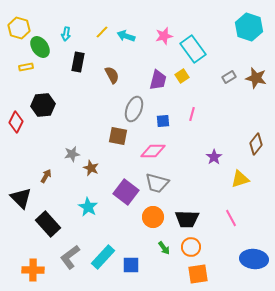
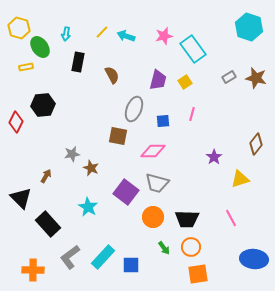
yellow square at (182, 76): moved 3 px right, 6 px down
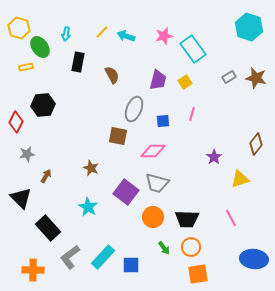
gray star at (72, 154): moved 45 px left
black rectangle at (48, 224): moved 4 px down
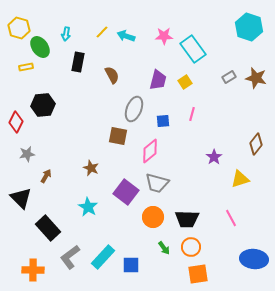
pink star at (164, 36): rotated 12 degrees clockwise
pink diamond at (153, 151): moved 3 px left; rotated 40 degrees counterclockwise
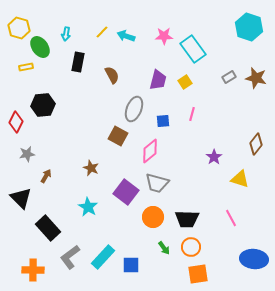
brown square at (118, 136): rotated 18 degrees clockwise
yellow triangle at (240, 179): rotated 36 degrees clockwise
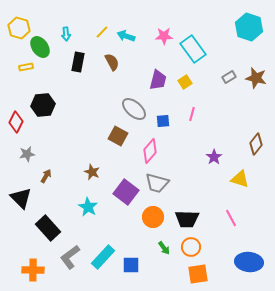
cyan arrow at (66, 34): rotated 16 degrees counterclockwise
brown semicircle at (112, 75): moved 13 px up
gray ellipse at (134, 109): rotated 70 degrees counterclockwise
pink diamond at (150, 151): rotated 10 degrees counterclockwise
brown star at (91, 168): moved 1 px right, 4 px down
blue ellipse at (254, 259): moved 5 px left, 3 px down
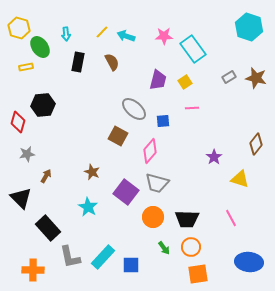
pink line at (192, 114): moved 6 px up; rotated 72 degrees clockwise
red diamond at (16, 122): moved 2 px right; rotated 10 degrees counterclockwise
gray L-shape at (70, 257): rotated 65 degrees counterclockwise
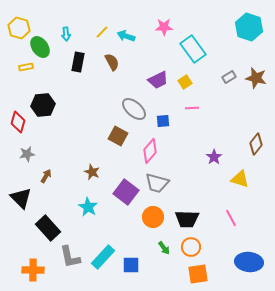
pink star at (164, 36): moved 9 px up
purple trapezoid at (158, 80): rotated 50 degrees clockwise
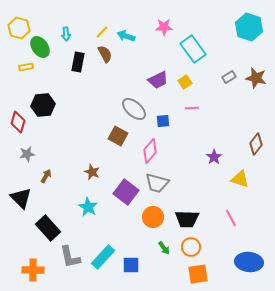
brown semicircle at (112, 62): moved 7 px left, 8 px up
